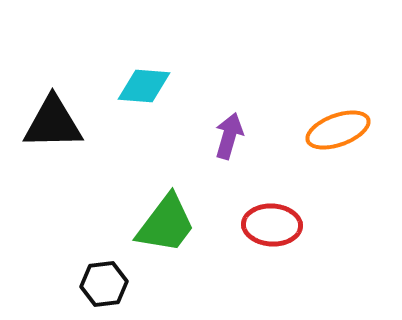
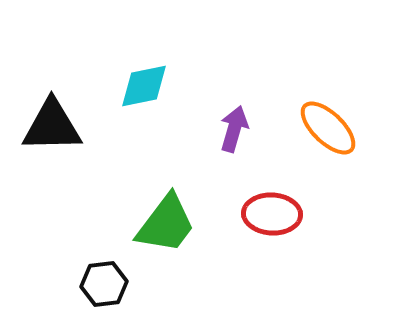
cyan diamond: rotated 16 degrees counterclockwise
black triangle: moved 1 px left, 3 px down
orange ellipse: moved 10 px left, 2 px up; rotated 64 degrees clockwise
purple arrow: moved 5 px right, 7 px up
red ellipse: moved 11 px up
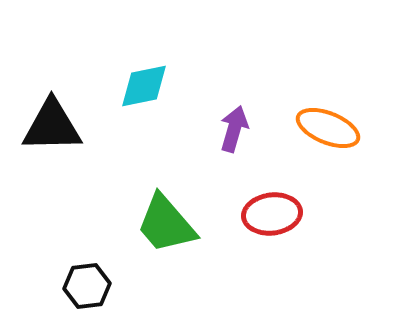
orange ellipse: rotated 22 degrees counterclockwise
red ellipse: rotated 10 degrees counterclockwise
green trapezoid: rotated 102 degrees clockwise
black hexagon: moved 17 px left, 2 px down
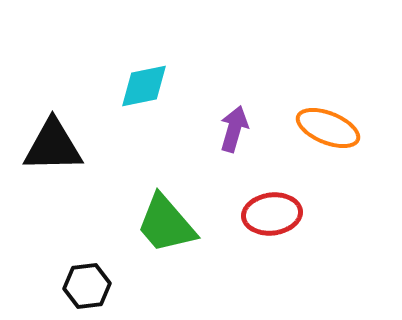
black triangle: moved 1 px right, 20 px down
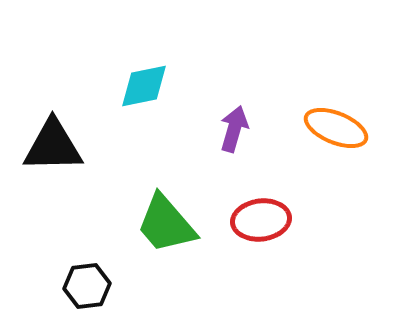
orange ellipse: moved 8 px right
red ellipse: moved 11 px left, 6 px down
